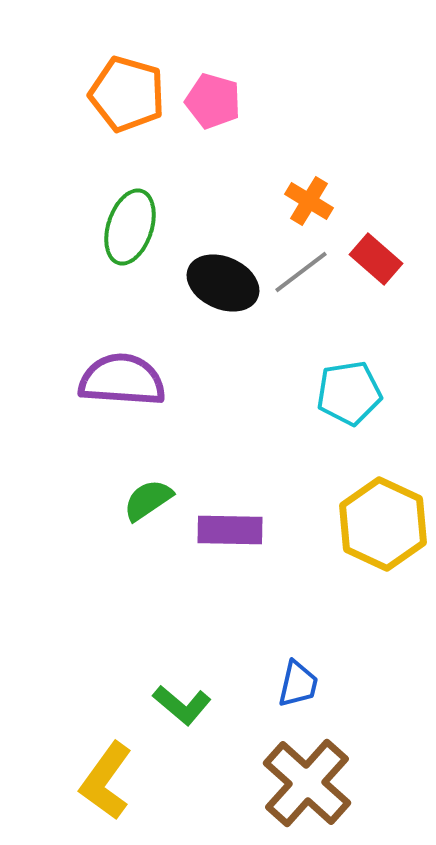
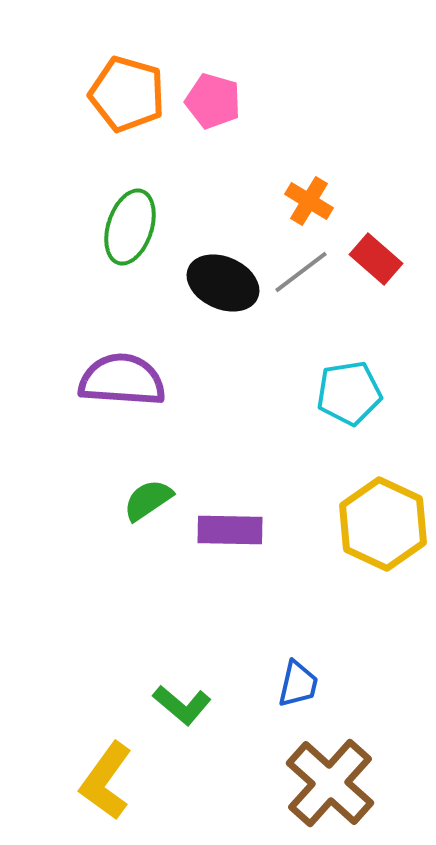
brown cross: moved 23 px right
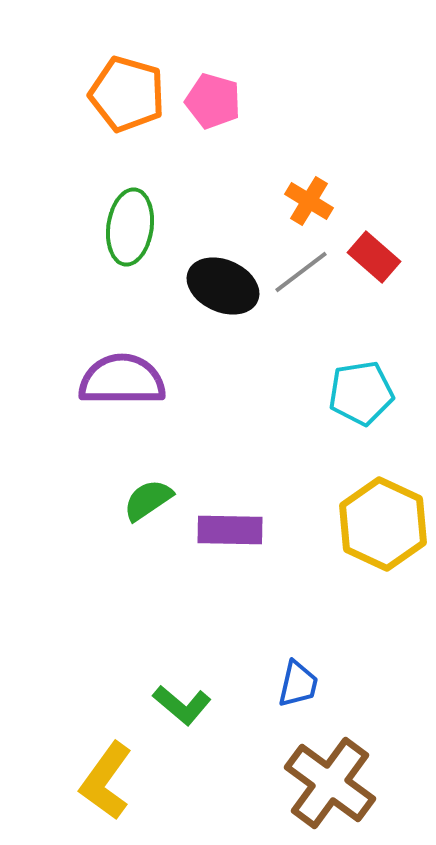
green ellipse: rotated 10 degrees counterclockwise
red rectangle: moved 2 px left, 2 px up
black ellipse: moved 3 px down
purple semicircle: rotated 4 degrees counterclockwise
cyan pentagon: moved 12 px right
brown cross: rotated 6 degrees counterclockwise
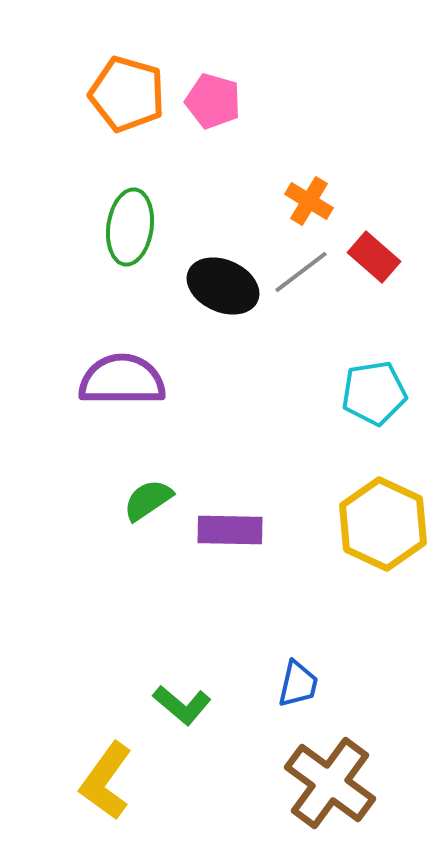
cyan pentagon: moved 13 px right
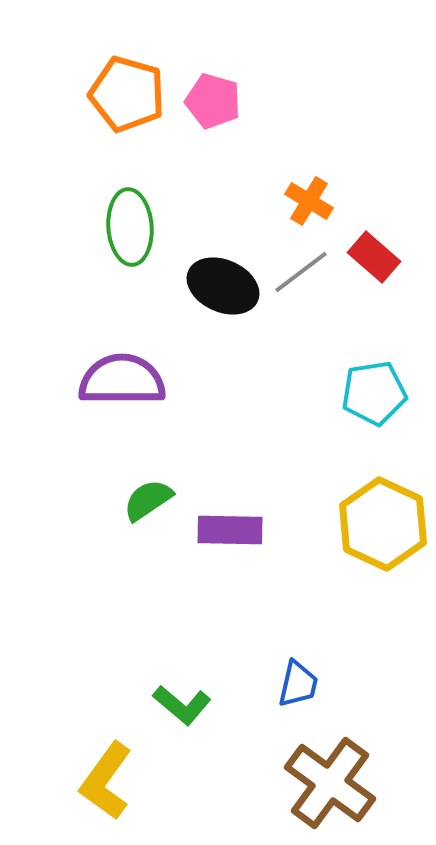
green ellipse: rotated 12 degrees counterclockwise
